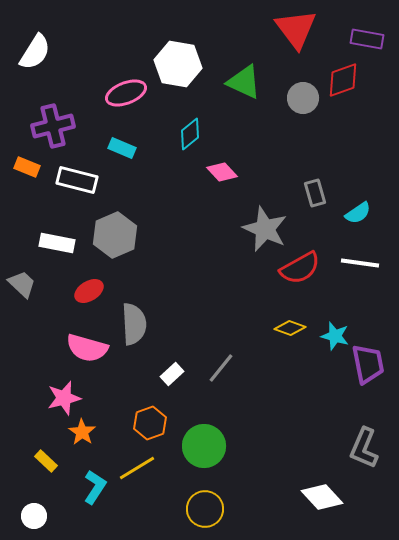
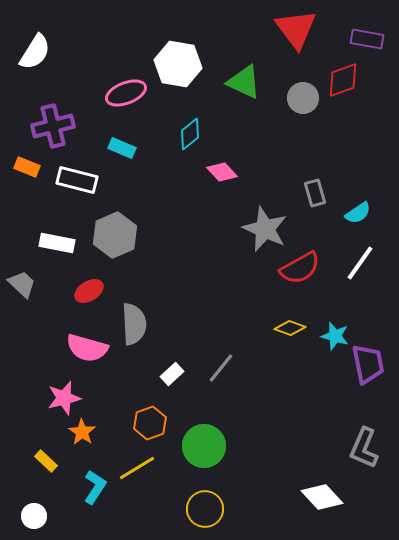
white line at (360, 263): rotated 63 degrees counterclockwise
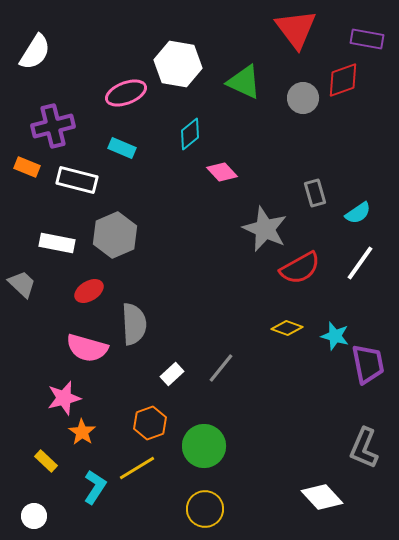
yellow diamond at (290, 328): moved 3 px left
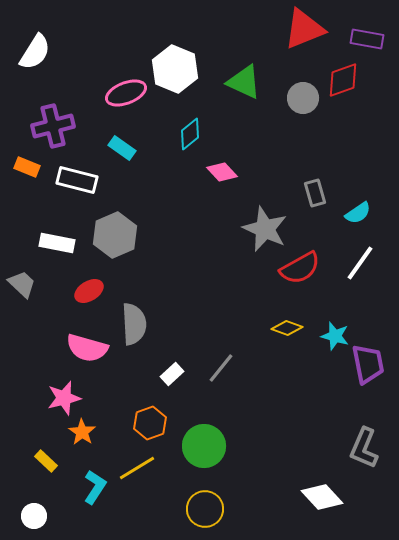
red triangle at (296, 29): moved 8 px right; rotated 45 degrees clockwise
white hexagon at (178, 64): moved 3 px left, 5 px down; rotated 12 degrees clockwise
cyan rectangle at (122, 148): rotated 12 degrees clockwise
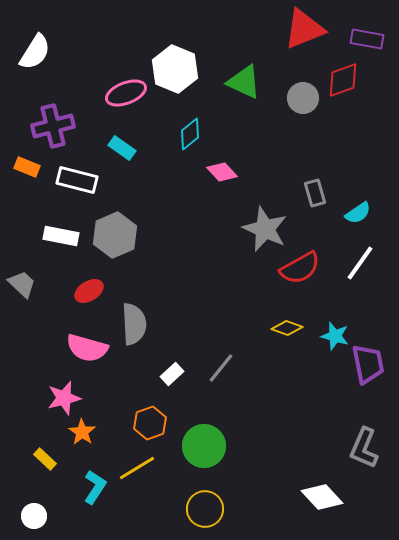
white rectangle at (57, 243): moved 4 px right, 7 px up
yellow rectangle at (46, 461): moved 1 px left, 2 px up
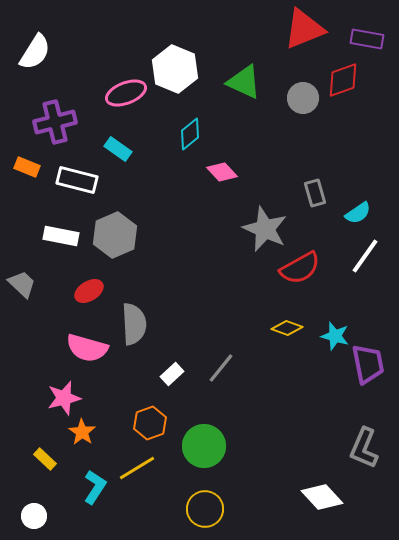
purple cross at (53, 126): moved 2 px right, 4 px up
cyan rectangle at (122, 148): moved 4 px left, 1 px down
white line at (360, 263): moved 5 px right, 7 px up
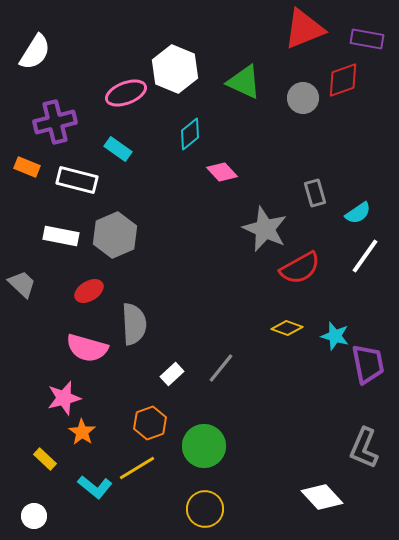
cyan L-shape at (95, 487): rotated 96 degrees clockwise
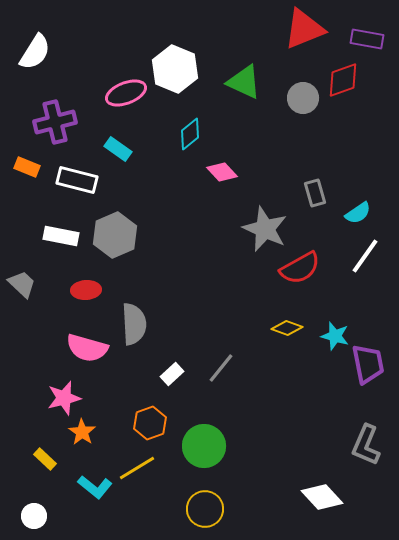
red ellipse at (89, 291): moved 3 px left, 1 px up; rotated 28 degrees clockwise
gray L-shape at (364, 448): moved 2 px right, 3 px up
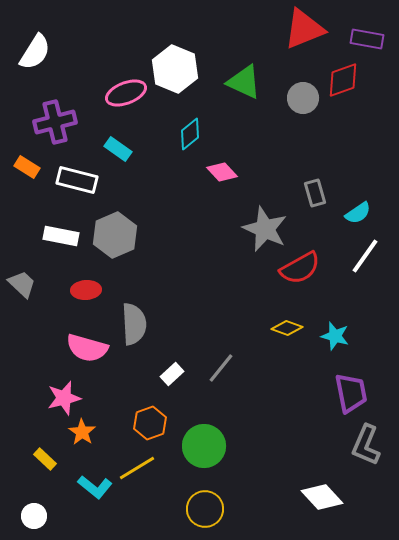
orange rectangle at (27, 167): rotated 10 degrees clockwise
purple trapezoid at (368, 364): moved 17 px left, 29 px down
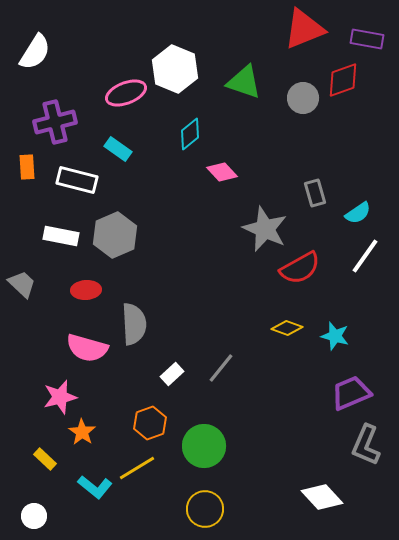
green triangle at (244, 82): rotated 6 degrees counterclockwise
orange rectangle at (27, 167): rotated 55 degrees clockwise
purple trapezoid at (351, 393): rotated 102 degrees counterclockwise
pink star at (64, 398): moved 4 px left, 1 px up
